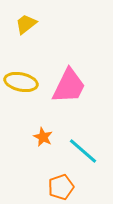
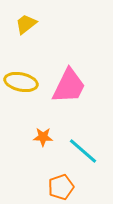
orange star: rotated 24 degrees counterclockwise
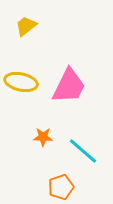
yellow trapezoid: moved 2 px down
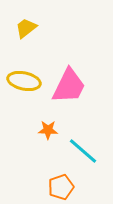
yellow trapezoid: moved 2 px down
yellow ellipse: moved 3 px right, 1 px up
orange star: moved 5 px right, 7 px up
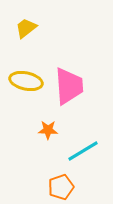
yellow ellipse: moved 2 px right
pink trapezoid: rotated 30 degrees counterclockwise
cyan line: rotated 72 degrees counterclockwise
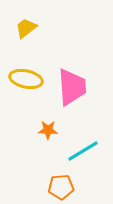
yellow ellipse: moved 2 px up
pink trapezoid: moved 3 px right, 1 px down
orange pentagon: rotated 15 degrees clockwise
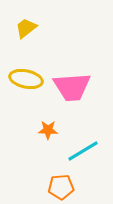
pink trapezoid: rotated 90 degrees clockwise
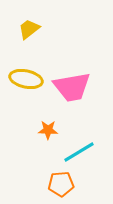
yellow trapezoid: moved 3 px right, 1 px down
pink trapezoid: rotated 6 degrees counterclockwise
cyan line: moved 4 px left, 1 px down
orange pentagon: moved 3 px up
